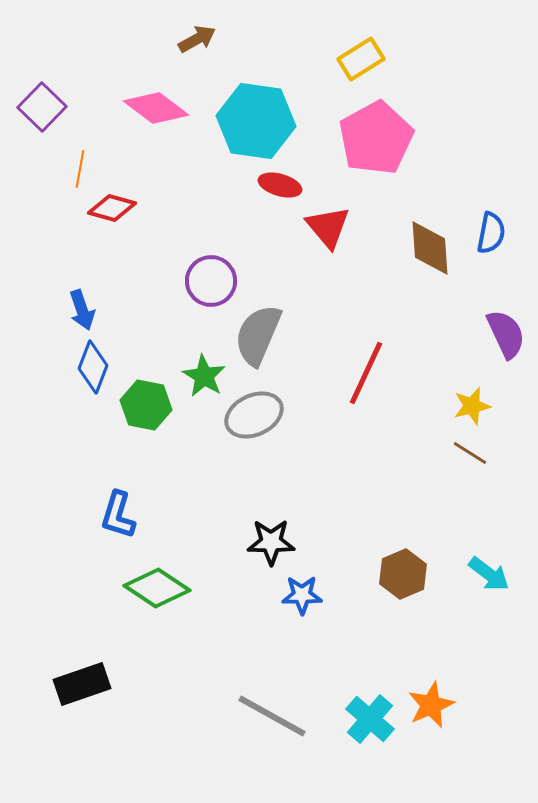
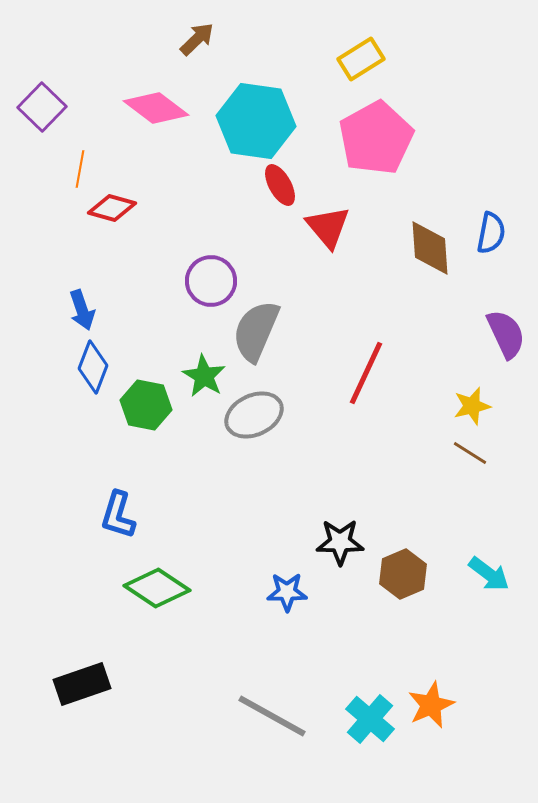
brown arrow: rotated 15 degrees counterclockwise
red ellipse: rotated 45 degrees clockwise
gray semicircle: moved 2 px left, 4 px up
black star: moved 69 px right
blue star: moved 15 px left, 3 px up
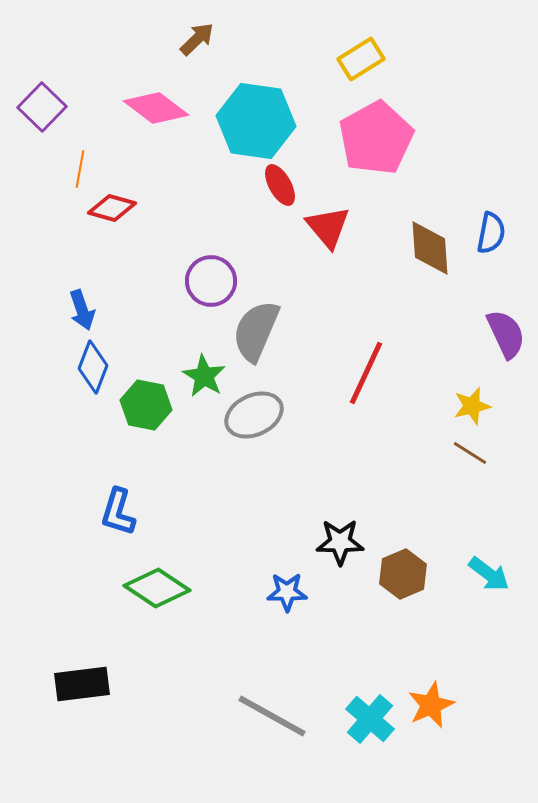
blue L-shape: moved 3 px up
black rectangle: rotated 12 degrees clockwise
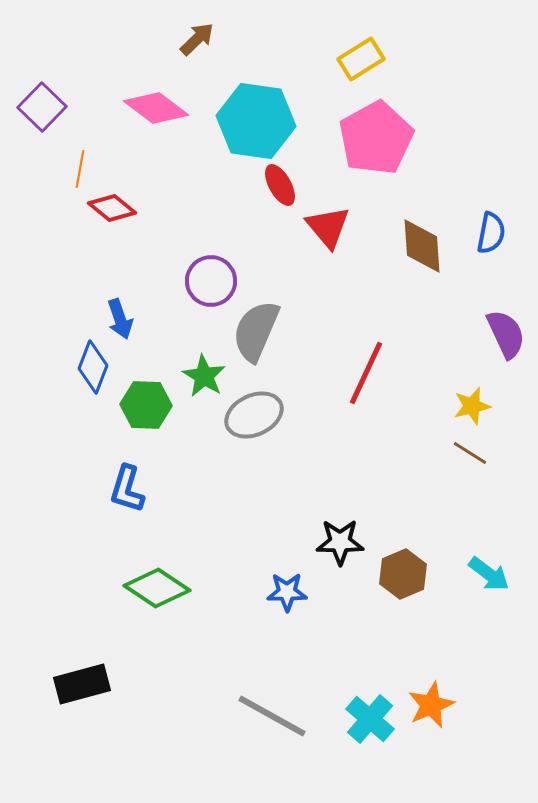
red diamond: rotated 24 degrees clockwise
brown diamond: moved 8 px left, 2 px up
blue arrow: moved 38 px right, 9 px down
green hexagon: rotated 9 degrees counterclockwise
blue L-shape: moved 9 px right, 23 px up
black rectangle: rotated 8 degrees counterclockwise
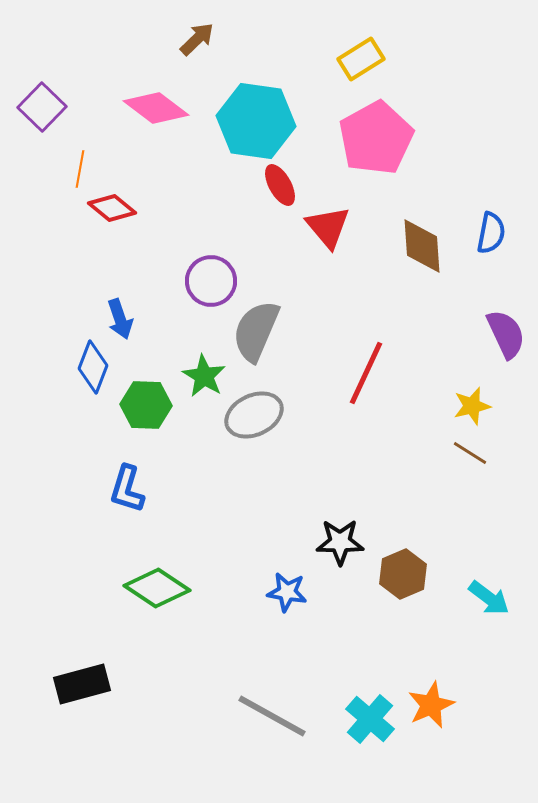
cyan arrow: moved 24 px down
blue star: rotated 9 degrees clockwise
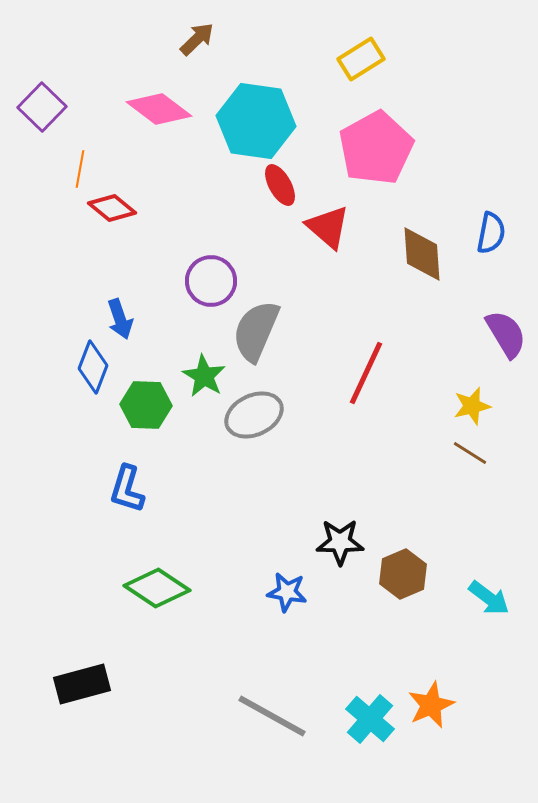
pink diamond: moved 3 px right, 1 px down
pink pentagon: moved 10 px down
red triangle: rotated 9 degrees counterclockwise
brown diamond: moved 8 px down
purple semicircle: rotated 6 degrees counterclockwise
